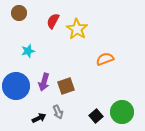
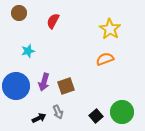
yellow star: moved 33 px right
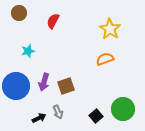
green circle: moved 1 px right, 3 px up
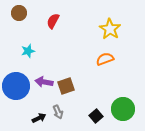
purple arrow: rotated 84 degrees clockwise
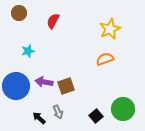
yellow star: rotated 15 degrees clockwise
black arrow: rotated 112 degrees counterclockwise
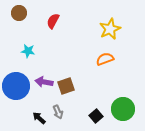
cyan star: rotated 24 degrees clockwise
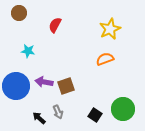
red semicircle: moved 2 px right, 4 px down
black square: moved 1 px left, 1 px up; rotated 16 degrees counterclockwise
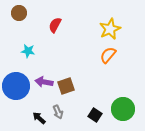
orange semicircle: moved 3 px right, 4 px up; rotated 30 degrees counterclockwise
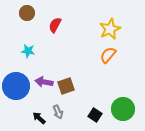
brown circle: moved 8 px right
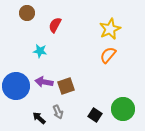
cyan star: moved 12 px right
